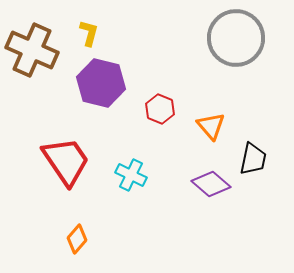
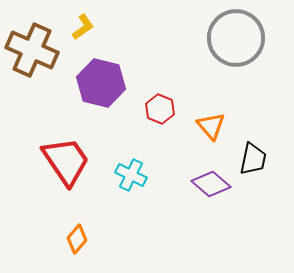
yellow L-shape: moved 6 px left, 6 px up; rotated 40 degrees clockwise
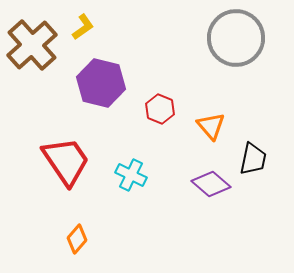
brown cross: moved 5 px up; rotated 24 degrees clockwise
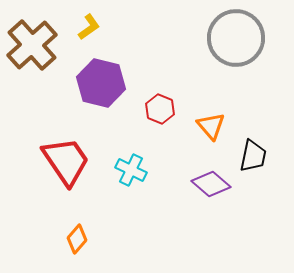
yellow L-shape: moved 6 px right
black trapezoid: moved 3 px up
cyan cross: moved 5 px up
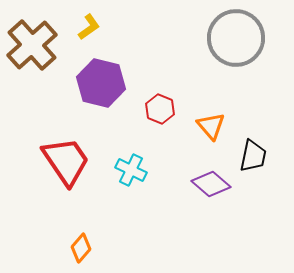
orange diamond: moved 4 px right, 9 px down
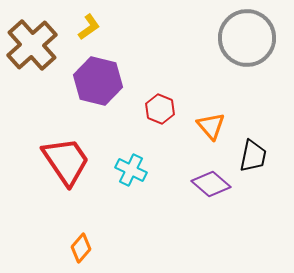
gray circle: moved 11 px right
purple hexagon: moved 3 px left, 2 px up
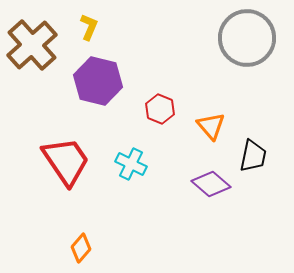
yellow L-shape: rotated 32 degrees counterclockwise
cyan cross: moved 6 px up
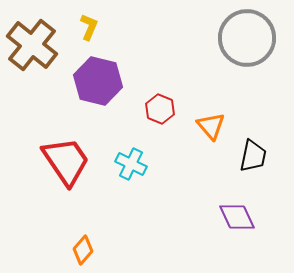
brown cross: rotated 9 degrees counterclockwise
purple diamond: moved 26 px right, 33 px down; rotated 24 degrees clockwise
orange diamond: moved 2 px right, 2 px down
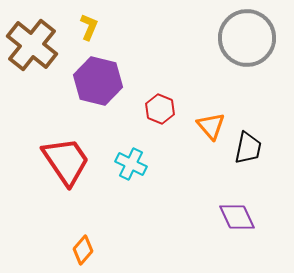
black trapezoid: moved 5 px left, 8 px up
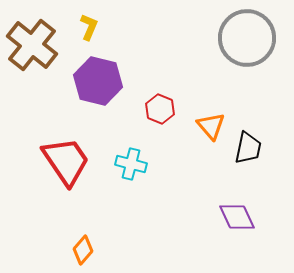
cyan cross: rotated 12 degrees counterclockwise
